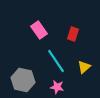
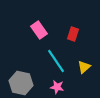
gray hexagon: moved 2 px left, 3 px down
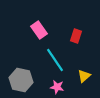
red rectangle: moved 3 px right, 2 px down
cyan line: moved 1 px left, 1 px up
yellow triangle: moved 9 px down
gray hexagon: moved 3 px up
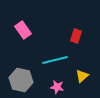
pink rectangle: moved 16 px left
cyan line: rotated 70 degrees counterclockwise
yellow triangle: moved 2 px left
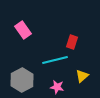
red rectangle: moved 4 px left, 6 px down
gray hexagon: moved 1 px right; rotated 20 degrees clockwise
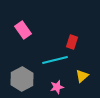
gray hexagon: moved 1 px up
pink star: rotated 24 degrees counterclockwise
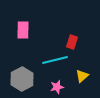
pink rectangle: rotated 36 degrees clockwise
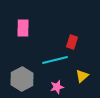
pink rectangle: moved 2 px up
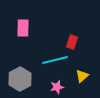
gray hexagon: moved 2 px left
